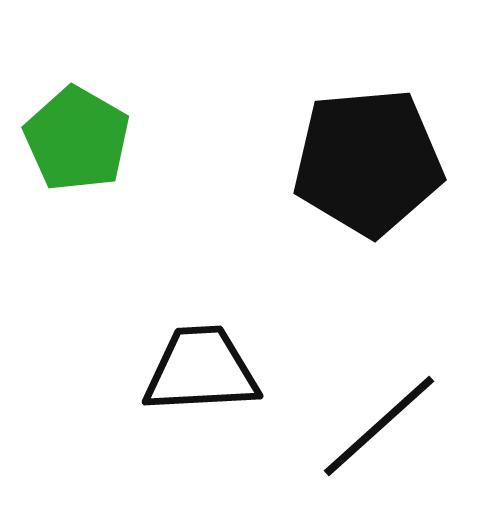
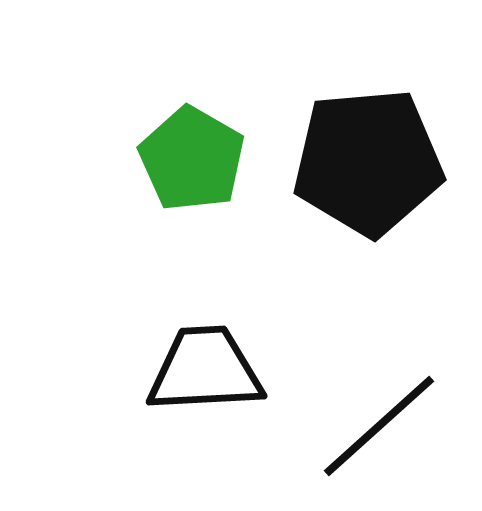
green pentagon: moved 115 px right, 20 px down
black trapezoid: moved 4 px right
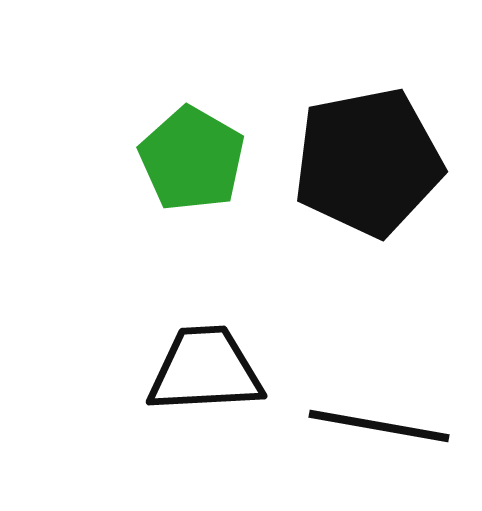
black pentagon: rotated 6 degrees counterclockwise
black line: rotated 52 degrees clockwise
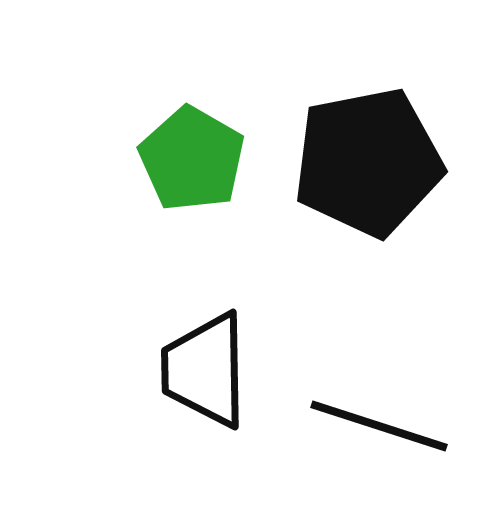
black trapezoid: rotated 88 degrees counterclockwise
black line: rotated 8 degrees clockwise
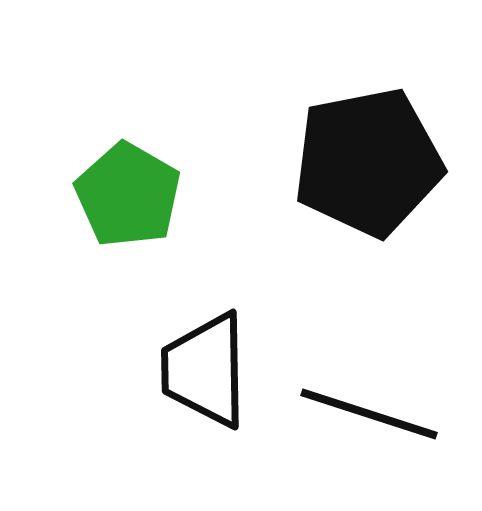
green pentagon: moved 64 px left, 36 px down
black line: moved 10 px left, 12 px up
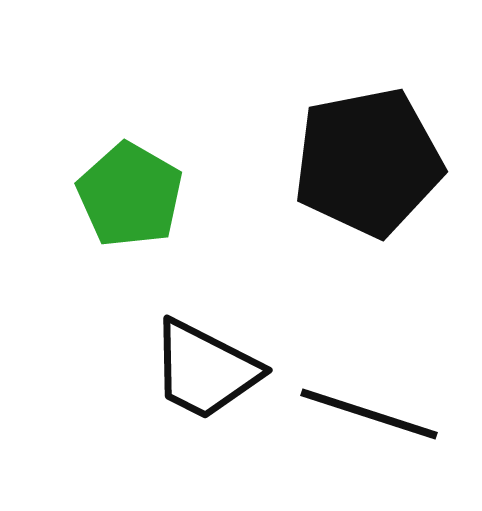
green pentagon: moved 2 px right
black trapezoid: rotated 62 degrees counterclockwise
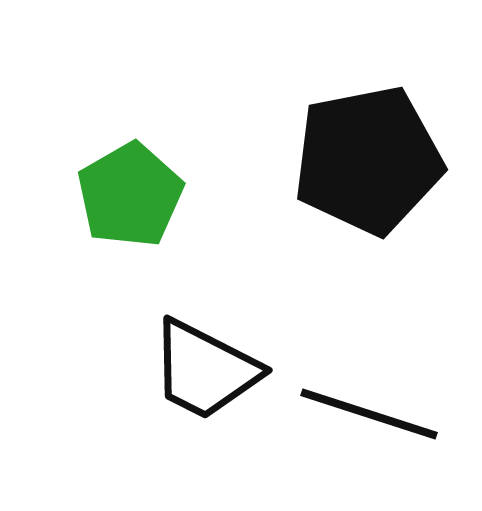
black pentagon: moved 2 px up
green pentagon: rotated 12 degrees clockwise
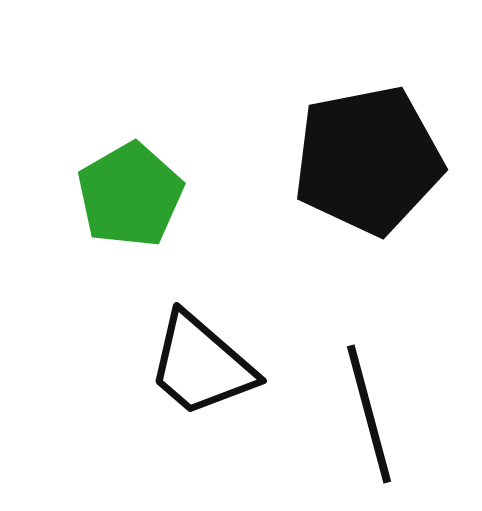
black trapezoid: moved 4 px left, 5 px up; rotated 14 degrees clockwise
black line: rotated 57 degrees clockwise
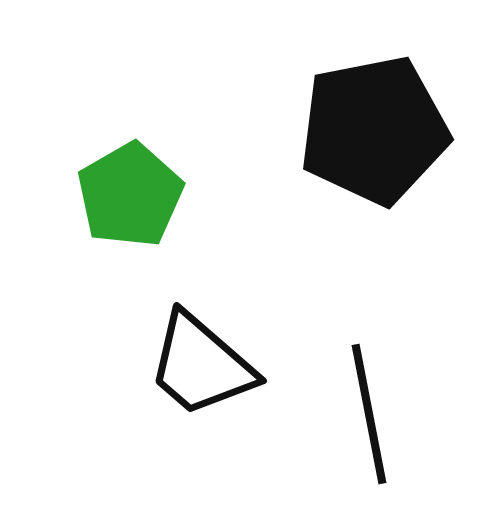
black pentagon: moved 6 px right, 30 px up
black line: rotated 4 degrees clockwise
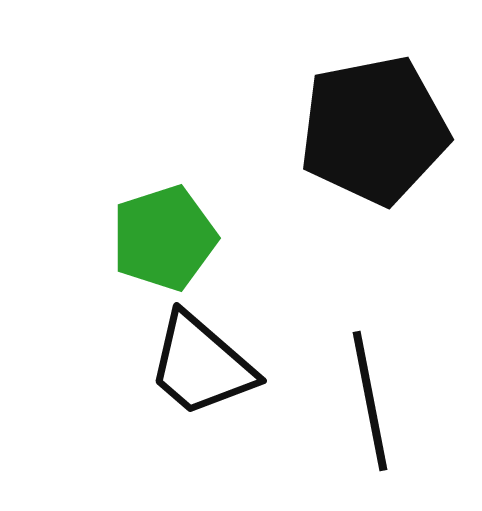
green pentagon: moved 34 px right, 43 px down; rotated 12 degrees clockwise
black line: moved 1 px right, 13 px up
